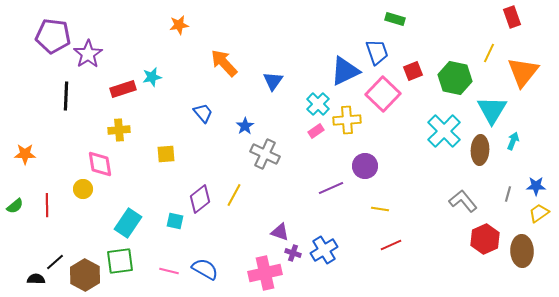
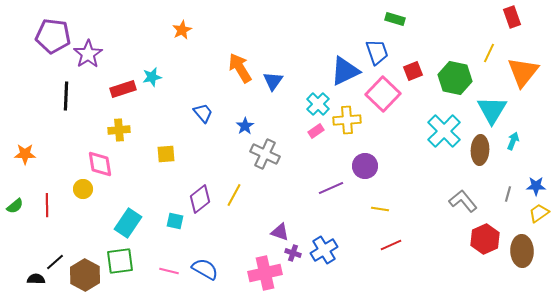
orange star at (179, 25): moved 3 px right, 5 px down; rotated 18 degrees counterclockwise
orange arrow at (224, 63): moved 16 px right, 5 px down; rotated 12 degrees clockwise
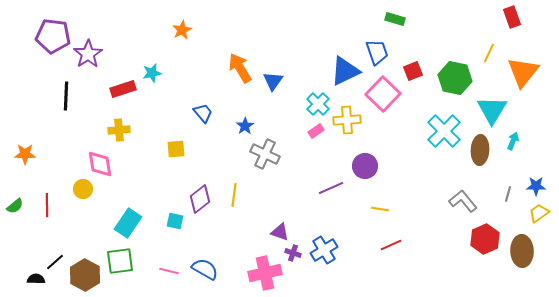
cyan star at (152, 77): moved 4 px up
yellow square at (166, 154): moved 10 px right, 5 px up
yellow line at (234, 195): rotated 20 degrees counterclockwise
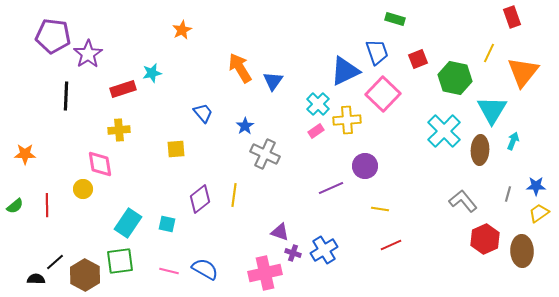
red square at (413, 71): moved 5 px right, 12 px up
cyan square at (175, 221): moved 8 px left, 3 px down
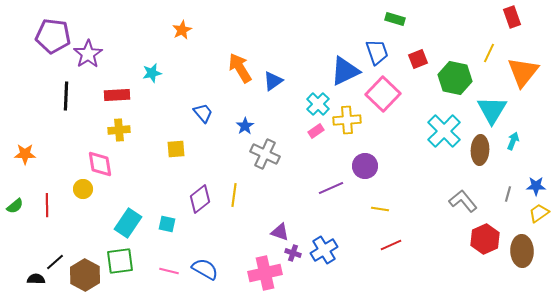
blue triangle at (273, 81): rotated 20 degrees clockwise
red rectangle at (123, 89): moved 6 px left, 6 px down; rotated 15 degrees clockwise
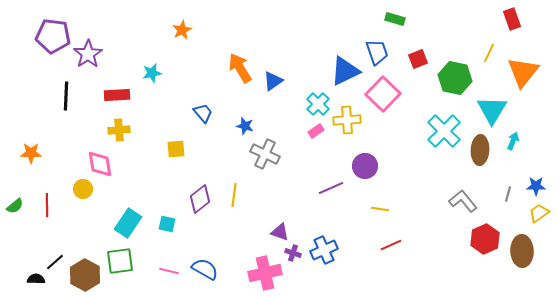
red rectangle at (512, 17): moved 2 px down
blue star at (245, 126): rotated 24 degrees counterclockwise
orange star at (25, 154): moved 6 px right, 1 px up
blue cross at (324, 250): rotated 8 degrees clockwise
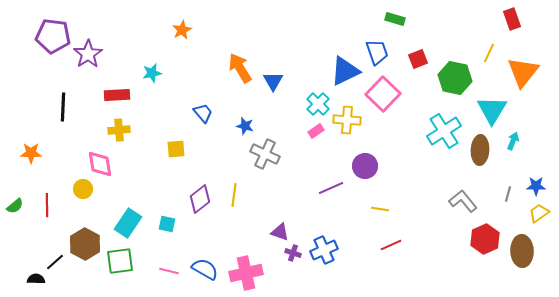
blue triangle at (273, 81): rotated 25 degrees counterclockwise
black line at (66, 96): moved 3 px left, 11 px down
yellow cross at (347, 120): rotated 8 degrees clockwise
cyan cross at (444, 131): rotated 12 degrees clockwise
pink cross at (265, 273): moved 19 px left
brown hexagon at (85, 275): moved 31 px up
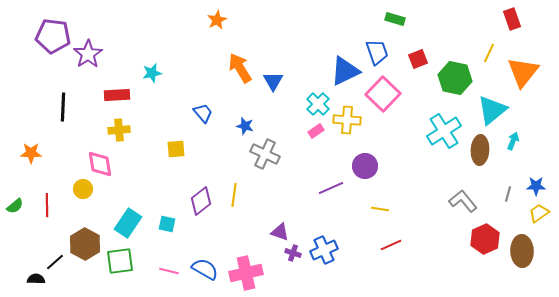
orange star at (182, 30): moved 35 px right, 10 px up
cyan triangle at (492, 110): rotated 20 degrees clockwise
purple diamond at (200, 199): moved 1 px right, 2 px down
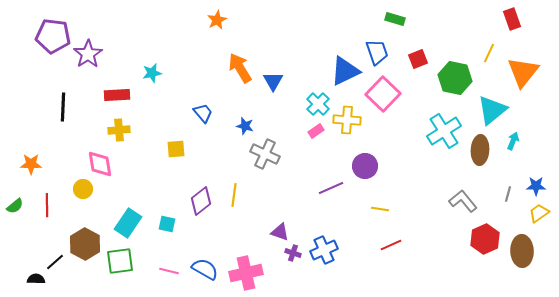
orange star at (31, 153): moved 11 px down
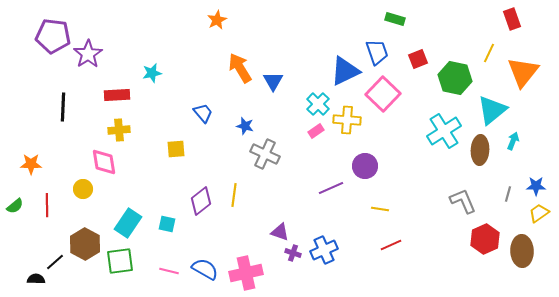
pink diamond at (100, 164): moved 4 px right, 2 px up
gray L-shape at (463, 201): rotated 16 degrees clockwise
